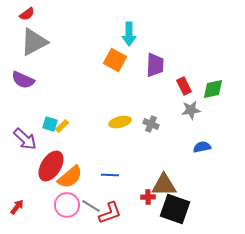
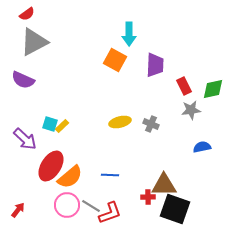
red arrow: moved 1 px right, 3 px down
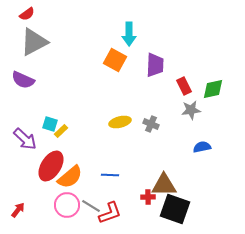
yellow rectangle: moved 1 px left, 5 px down
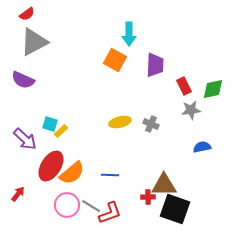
orange semicircle: moved 2 px right, 4 px up
red arrow: moved 16 px up
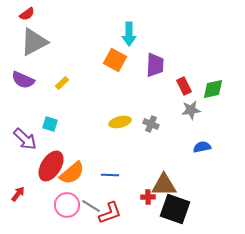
yellow rectangle: moved 1 px right, 48 px up
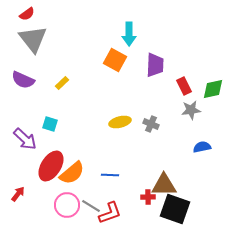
gray triangle: moved 1 px left, 3 px up; rotated 40 degrees counterclockwise
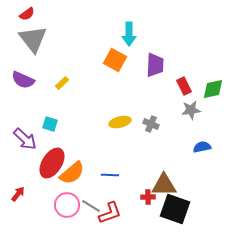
red ellipse: moved 1 px right, 3 px up
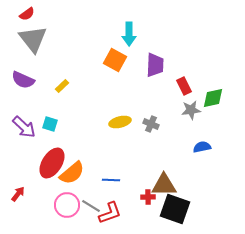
yellow rectangle: moved 3 px down
green diamond: moved 9 px down
purple arrow: moved 1 px left, 12 px up
blue line: moved 1 px right, 5 px down
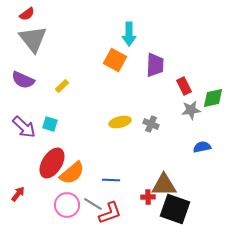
gray line: moved 2 px right, 2 px up
